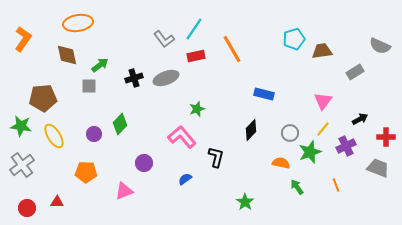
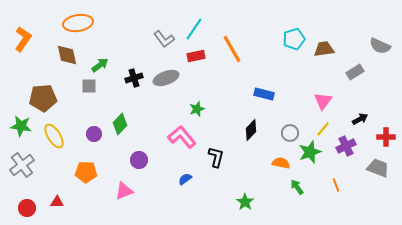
brown trapezoid at (322, 51): moved 2 px right, 2 px up
purple circle at (144, 163): moved 5 px left, 3 px up
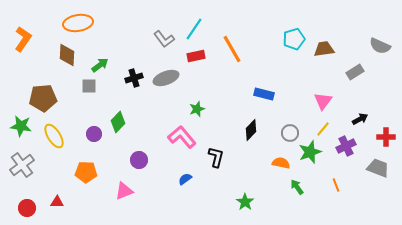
brown diamond at (67, 55): rotated 15 degrees clockwise
green diamond at (120, 124): moved 2 px left, 2 px up
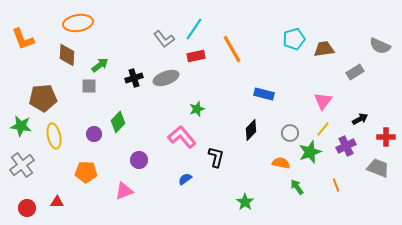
orange L-shape at (23, 39): rotated 125 degrees clockwise
yellow ellipse at (54, 136): rotated 20 degrees clockwise
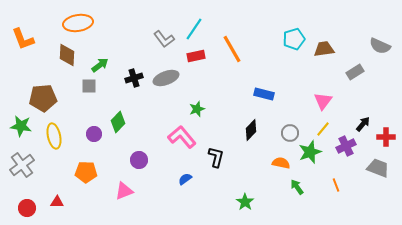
black arrow at (360, 119): moved 3 px right, 5 px down; rotated 21 degrees counterclockwise
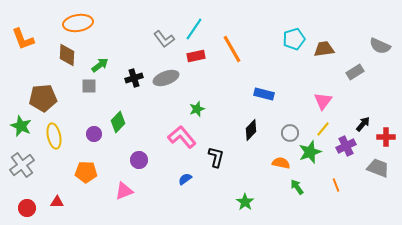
green star at (21, 126): rotated 15 degrees clockwise
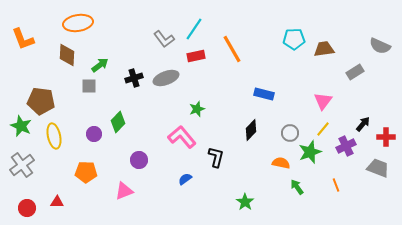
cyan pentagon at (294, 39): rotated 15 degrees clockwise
brown pentagon at (43, 98): moved 2 px left, 3 px down; rotated 12 degrees clockwise
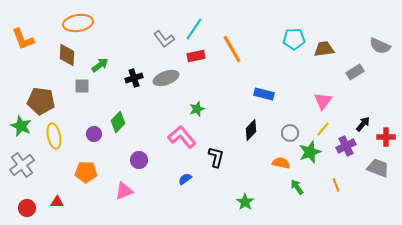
gray square at (89, 86): moved 7 px left
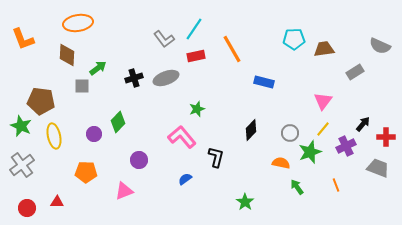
green arrow at (100, 65): moved 2 px left, 3 px down
blue rectangle at (264, 94): moved 12 px up
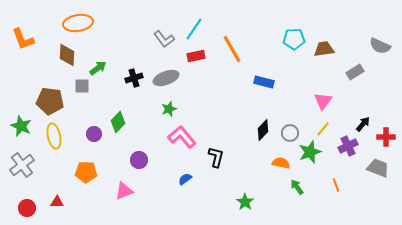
brown pentagon at (41, 101): moved 9 px right
green star at (197, 109): moved 28 px left
black diamond at (251, 130): moved 12 px right
purple cross at (346, 146): moved 2 px right
